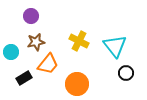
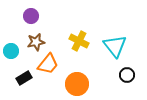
cyan circle: moved 1 px up
black circle: moved 1 px right, 2 px down
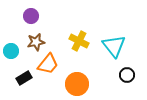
cyan triangle: moved 1 px left
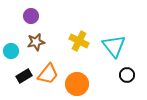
orange trapezoid: moved 10 px down
black rectangle: moved 2 px up
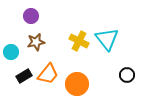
cyan triangle: moved 7 px left, 7 px up
cyan circle: moved 1 px down
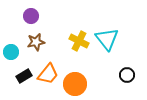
orange circle: moved 2 px left
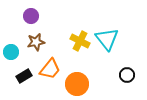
yellow cross: moved 1 px right
orange trapezoid: moved 2 px right, 5 px up
orange circle: moved 2 px right
